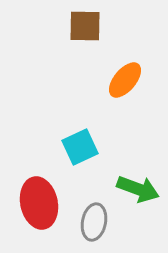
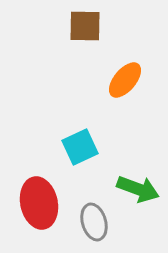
gray ellipse: rotated 27 degrees counterclockwise
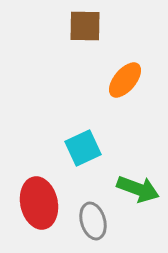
cyan square: moved 3 px right, 1 px down
gray ellipse: moved 1 px left, 1 px up
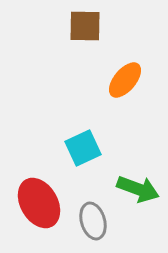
red ellipse: rotated 18 degrees counterclockwise
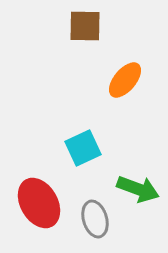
gray ellipse: moved 2 px right, 2 px up
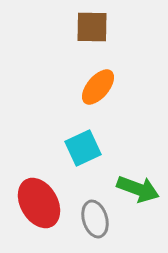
brown square: moved 7 px right, 1 px down
orange ellipse: moved 27 px left, 7 px down
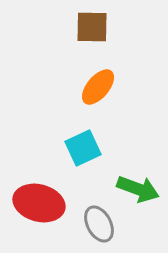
red ellipse: rotated 45 degrees counterclockwise
gray ellipse: moved 4 px right, 5 px down; rotated 12 degrees counterclockwise
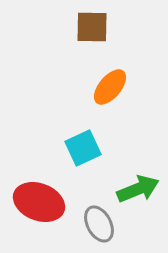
orange ellipse: moved 12 px right
green arrow: rotated 42 degrees counterclockwise
red ellipse: moved 1 px up; rotated 6 degrees clockwise
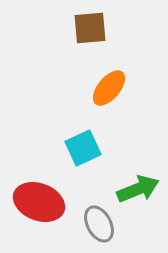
brown square: moved 2 px left, 1 px down; rotated 6 degrees counterclockwise
orange ellipse: moved 1 px left, 1 px down
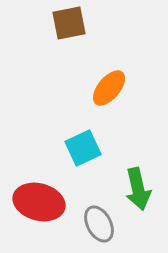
brown square: moved 21 px left, 5 px up; rotated 6 degrees counterclockwise
green arrow: rotated 99 degrees clockwise
red ellipse: rotated 6 degrees counterclockwise
